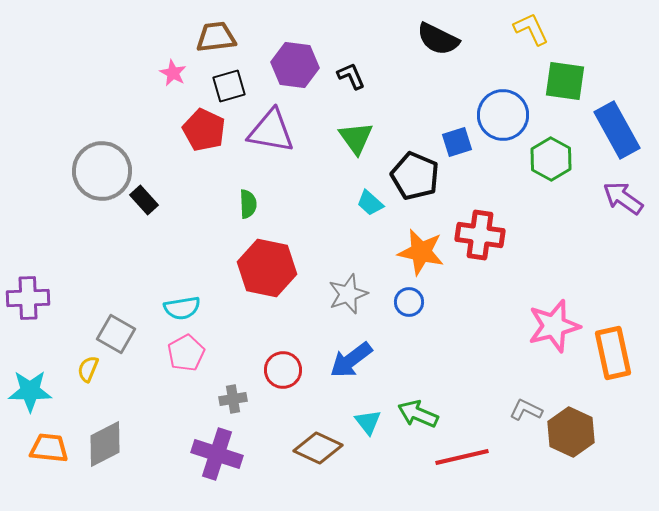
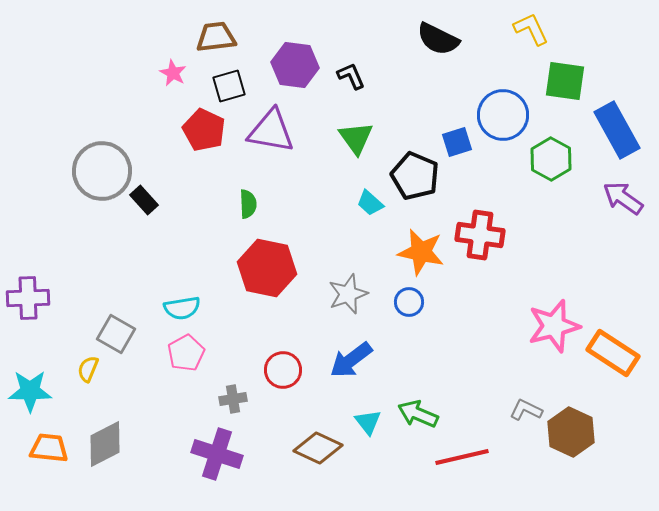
orange rectangle at (613, 353): rotated 45 degrees counterclockwise
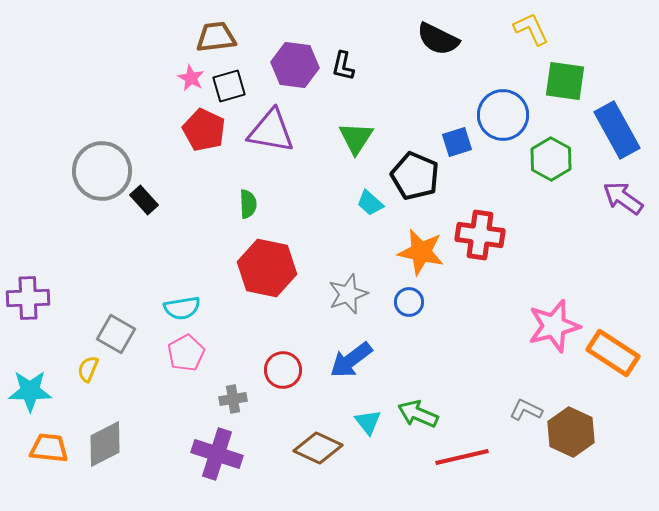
pink star at (173, 73): moved 18 px right, 5 px down
black L-shape at (351, 76): moved 8 px left, 10 px up; rotated 144 degrees counterclockwise
green triangle at (356, 138): rotated 9 degrees clockwise
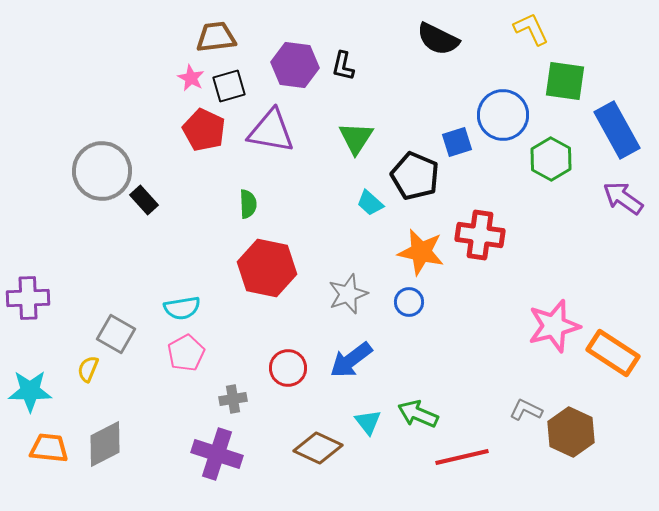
red circle at (283, 370): moved 5 px right, 2 px up
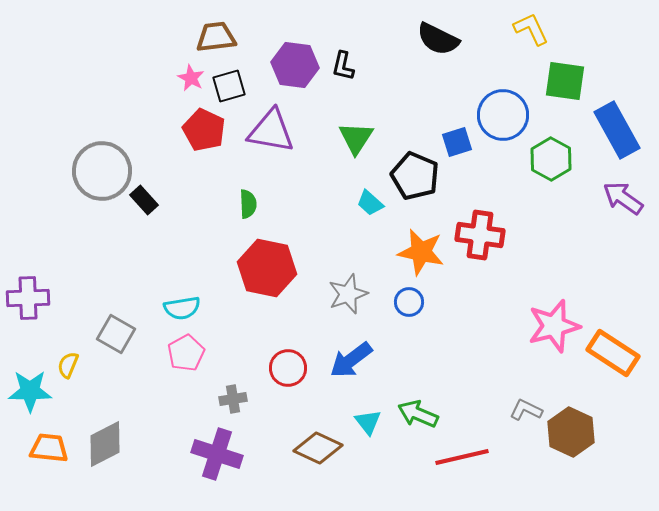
yellow semicircle at (88, 369): moved 20 px left, 4 px up
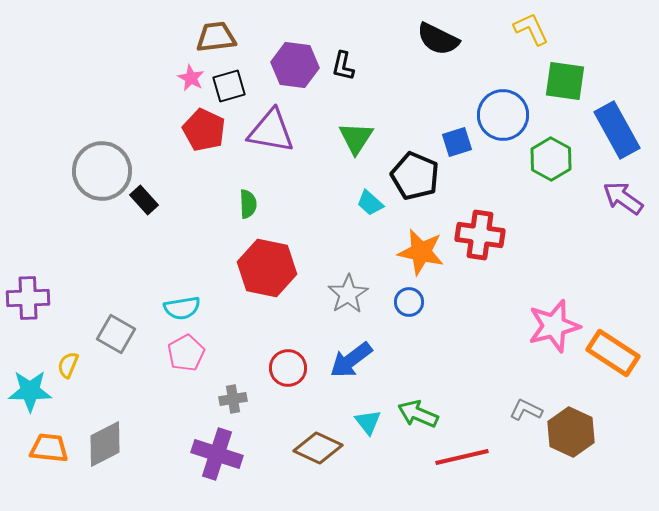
gray star at (348, 294): rotated 12 degrees counterclockwise
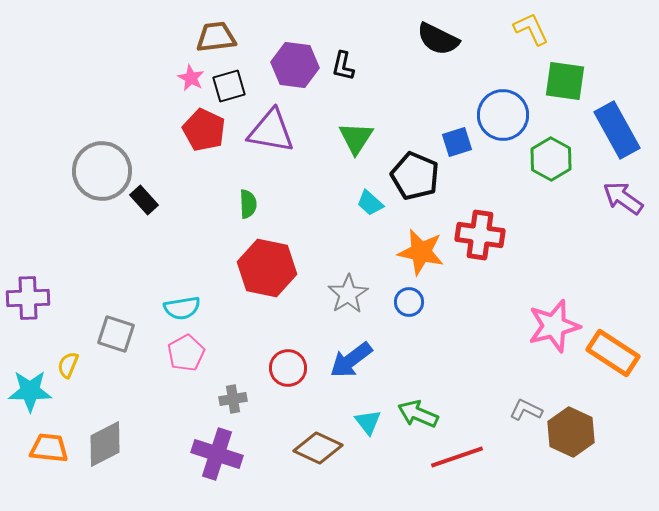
gray square at (116, 334): rotated 12 degrees counterclockwise
red line at (462, 457): moved 5 px left; rotated 6 degrees counterclockwise
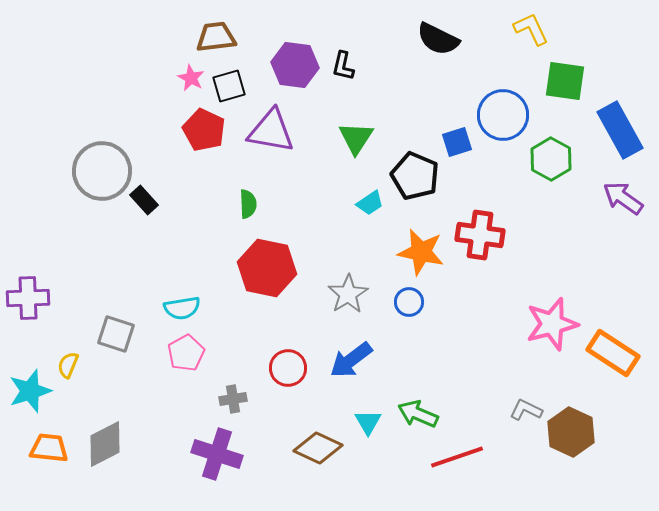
blue rectangle at (617, 130): moved 3 px right
cyan trapezoid at (370, 203): rotated 76 degrees counterclockwise
pink star at (554, 326): moved 2 px left, 2 px up
cyan star at (30, 391): rotated 18 degrees counterclockwise
cyan triangle at (368, 422): rotated 8 degrees clockwise
